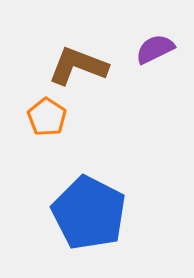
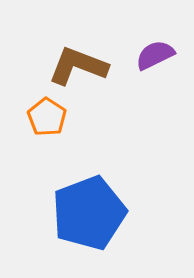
purple semicircle: moved 6 px down
blue pentagon: rotated 24 degrees clockwise
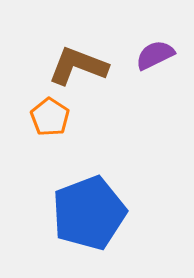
orange pentagon: moved 3 px right
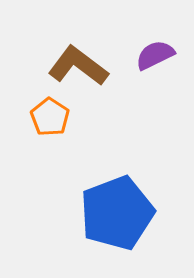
brown L-shape: rotated 16 degrees clockwise
blue pentagon: moved 28 px right
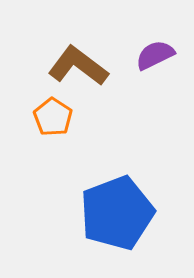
orange pentagon: moved 3 px right
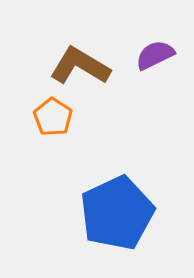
brown L-shape: moved 2 px right; rotated 6 degrees counterclockwise
blue pentagon: rotated 4 degrees counterclockwise
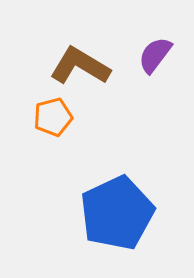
purple semicircle: rotated 27 degrees counterclockwise
orange pentagon: rotated 24 degrees clockwise
